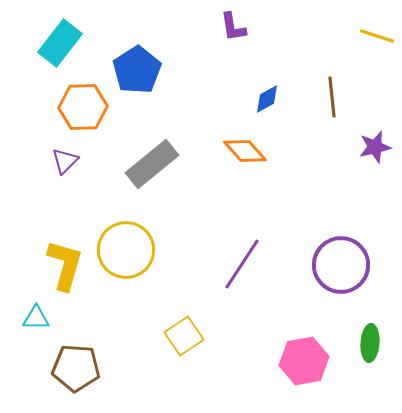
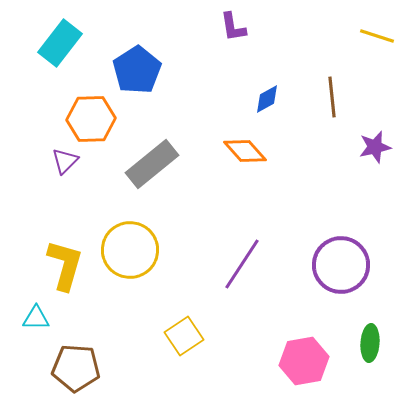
orange hexagon: moved 8 px right, 12 px down
yellow circle: moved 4 px right
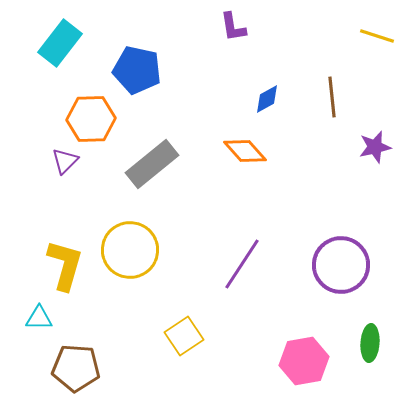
blue pentagon: rotated 27 degrees counterclockwise
cyan triangle: moved 3 px right
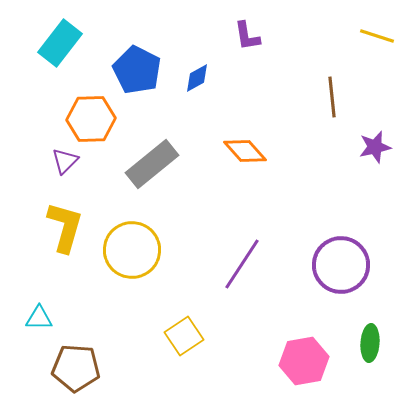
purple L-shape: moved 14 px right, 9 px down
blue pentagon: rotated 15 degrees clockwise
blue diamond: moved 70 px left, 21 px up
yellow circle: moved 2 px right
yellow L-shape: moved 38 px up
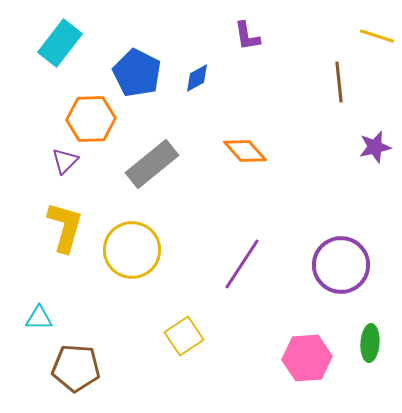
blue pentagon: moved 3 px down
brown line: moved 7 px right, 15 px up
pink hexagon: moved 3 px right, 3 px up; rotated 6 degrees clockwise
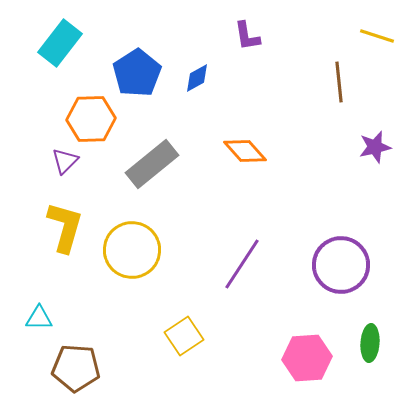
blue pentagon: rotated 12 degrees clockwise
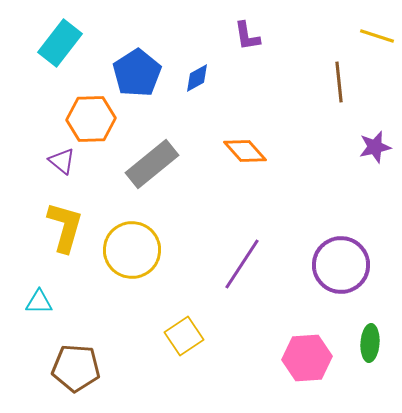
purple triangle: moved 3 px left; rotated 36 degrees counterclockwise
cyan triangle: moved 16 px up
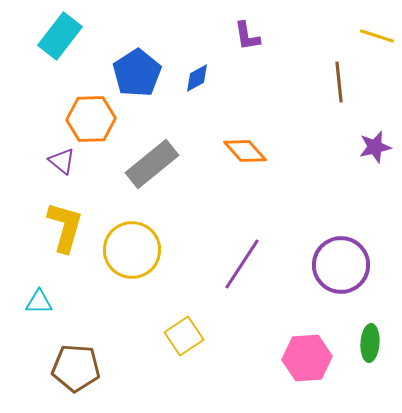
cyan rectangle: moved 7 px up
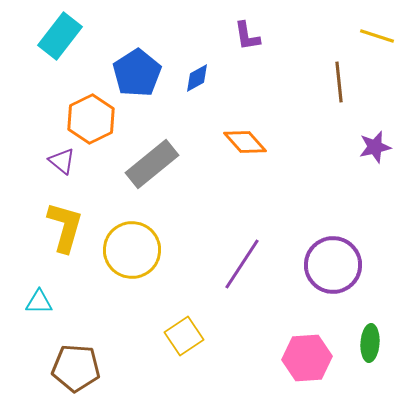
orange hexagon: rotated 24 degrees counterclockwise
orange diamond: moved 9 px up
purple circle: moved 8 px left
